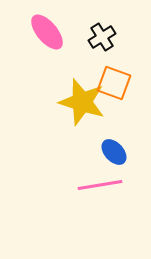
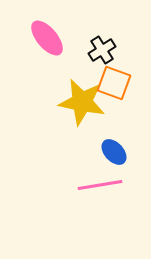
pink ellipse: moved 6 px down
black cross: moved 13 px down
yellow star: rotated 6 degrees counterclockwise
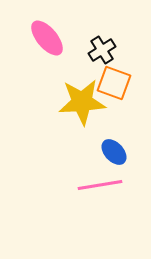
yellow star: rotated 15 degrees counterclockwise
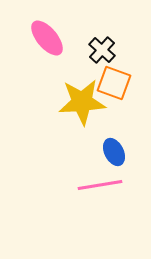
black cross: rotated 16 degrees counterclockwise
blue ellipse: rotated 16 degrees clockwise
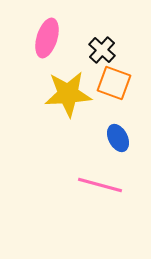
pink ellipse: rotated 57 degrees clockwise
yellow star: moved 14 px left, 8 px up
blue ellipse: moved 4 px right, 14 px up
pink line: rotated 24 degrees clockwise
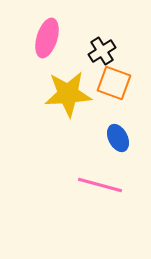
black cross: moved 1 px down; rotated 16 degrees clockwise
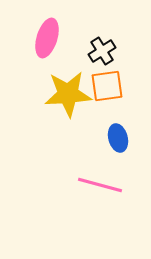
orange square: moved 7 px left, 3 px down; rotated 28 degrees counterclockwise
blue ellipse: rotated 12 degrees clockwise
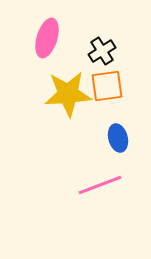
pink line: rotated 36 degrees counterclockwise
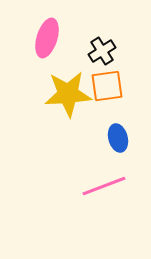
pink line: moved 4 px right, 1 px down
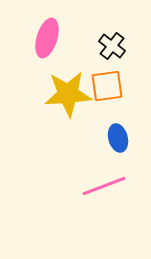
black cross: moved 10 px right, 5 px up; rotated 20 degrees counterclockwise
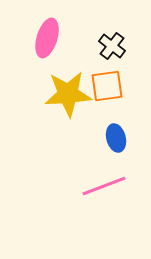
blue ellipse: moved 2 px left
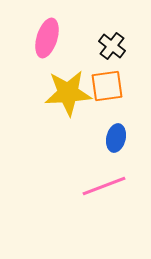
yellow star: moved 1 px up
blue ellipse: rotated 28 degrees clockwise
